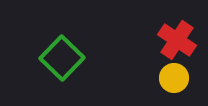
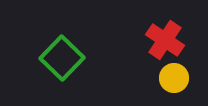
red cross: moved 12 px left
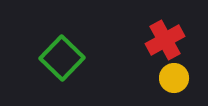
red cross: rotated 27 degrees clockwise
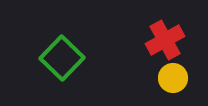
yellow circle: moved 1 px left
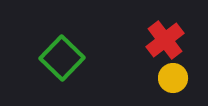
red cross: rotated 9 degrees counterclockwise
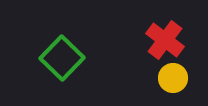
red cross: rotated 15 degrees counterclockwise
